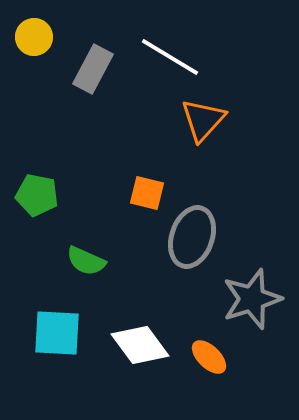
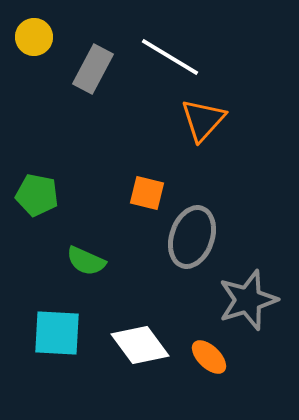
gray star: moved 4 px left, 1 px down
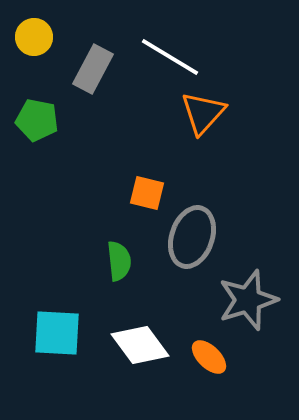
orange triangle: moved 7 px up
green pentagon: moved 75 px up
green semicircle: moved 33 px right; rotated 120 degrees counterclockwise
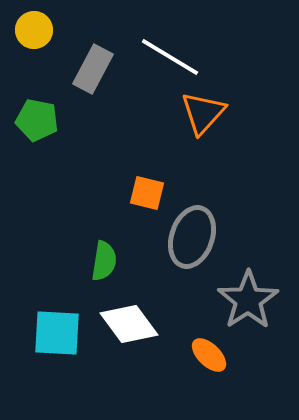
yellow circle: moved 7 px up
green semicircle: moved 15 px left; rotated 15 degrees clockwise
gray star: rotated 16 degrees counterclockwise
white diamond: moved 11 px left, 21 px up
orange ellipse: moved 2 px up
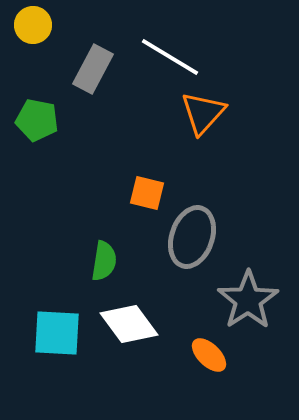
yellow circle: moved 1 px left, 5 px up
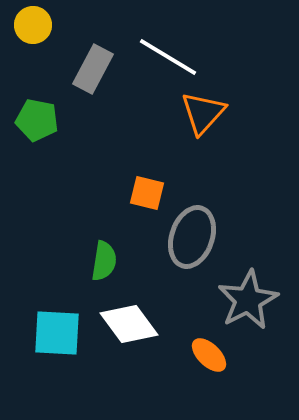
white line: moved 2 px left
gray star: rotated 6 degrees clockwise
